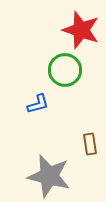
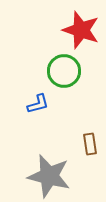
green circle: moved 1 px left, 1 px down
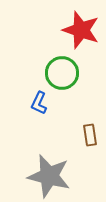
green circle: moved 2 px left, 2 px down
blue L-shape: moved 1 px right, 1 px up; rotated 130 degrees clockwise
brown rectangle: moved 9 px up
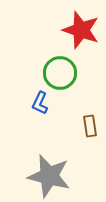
green circle: moved 2 px left
blue L-shape: moved 1 px right
brown rectangle: moved 9 px up
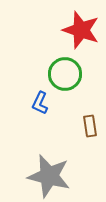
green circle: moved 5 px right, 1 px down
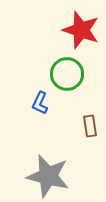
green circle: moved 2 px right
gray star: moved 1 px left
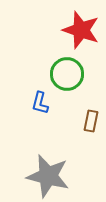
blue L-shape: rotated 10 degrees counterclockwise
brown rectangle: moved 1 px right, 5 px up; rotated 20 degrees clockwise
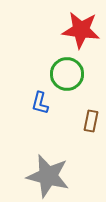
red star: rotated 12 degrees counterclockwise
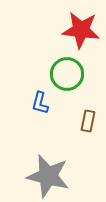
brown rectangle: moved 3 px left
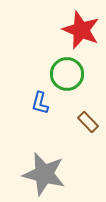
red star: rotated 15 degrees clockwise
brown rectangle: moved 1 px down; rotated 55 degrees counterclockwise
gray star: moved 4 px left, 2 px up
